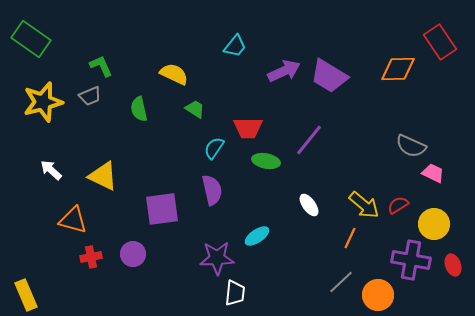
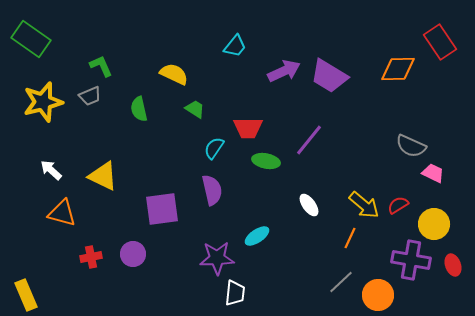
orange triangle: moved 11 px left, 7 px up
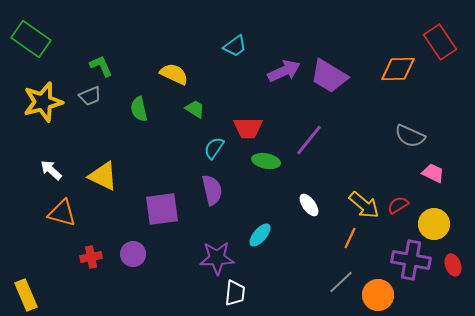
cyan trapezoid: rotated 15 degrees clockwise
gray semicircle: moved 1 px left, 10 px up
cyan ellipse: moved 3 px right, 1 px up; rotated 15 degrees counterclockwise
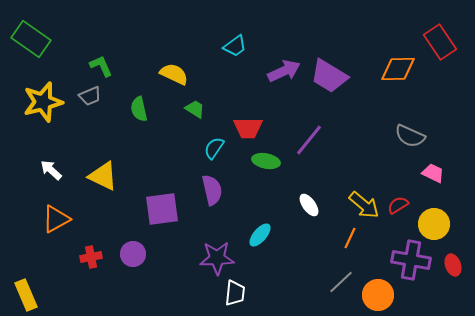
orange triangle: moved 6 px left, 6 px down; rotated 44 degrees counterclockwise
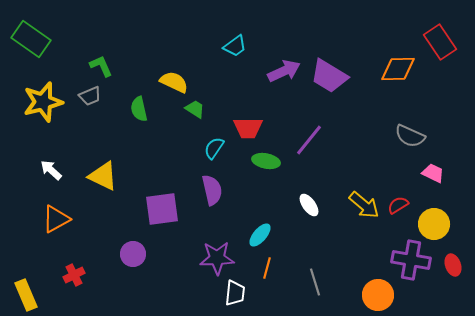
yellow semicircle: moved 8 px down
orange line: moved 83 px left, 30 px down; rotated 10 degrees counterclockwise
red cross: moved 17 px left, 18 px down; rotated 15 degrees counterclockwise
gray line: moved 26 px left; rotated 64 degrees counterclockwise
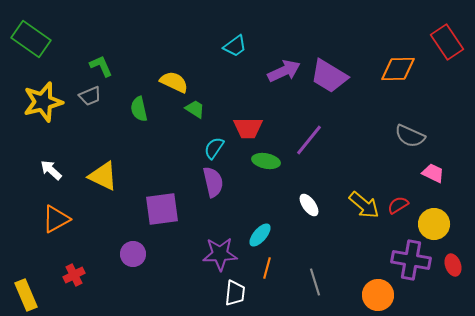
red rectangle: moved 7 px right
purple semicircle: moved 1 px right, 8 px up
purple star: moved 3 px right, 4 px up
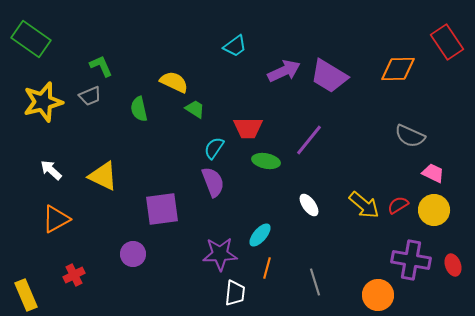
purple semicircle: rotated 8 degrees counterclockwise
yellow circle: moved 14 px up
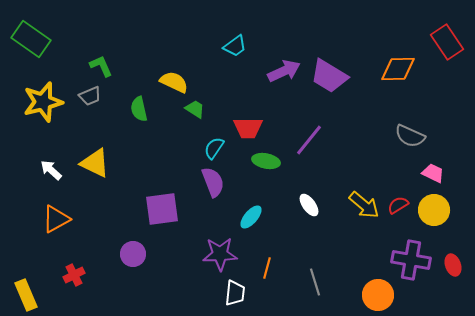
yellow triangle: moved 8 px left, 13 px up
cyan ellipse: moved 9 px left, 18 px up
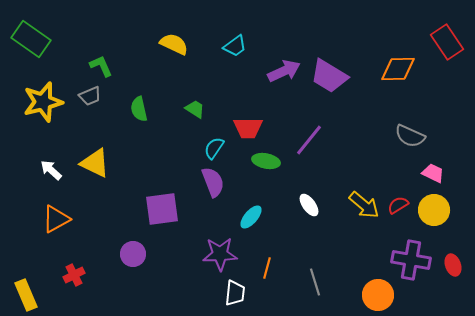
yellow semicircle: moved 38 px up
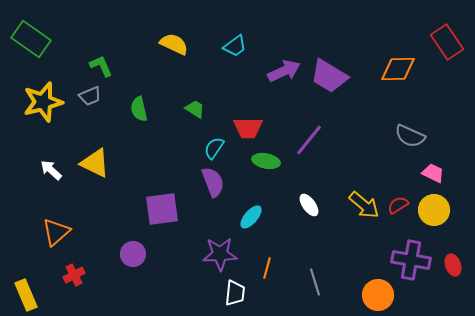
orange triangle: moved 13 px down; rotated 12 degrees counterclockwise
